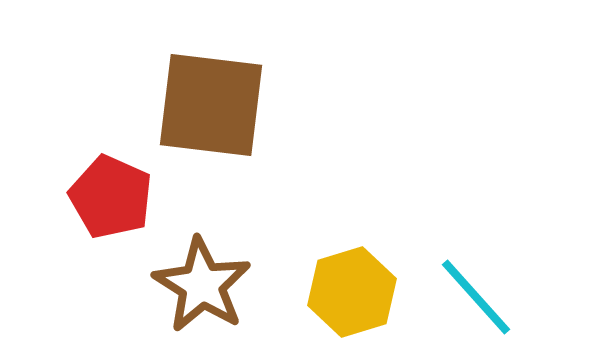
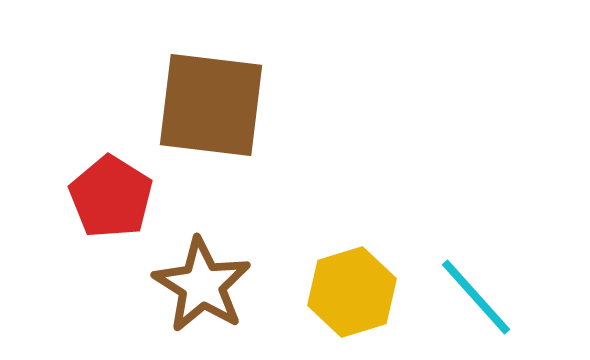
red pentagon: rotated 8 degrees clockwise
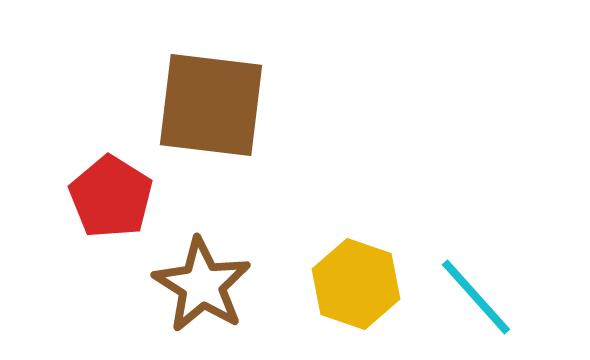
yellow hexagon: moved 4 px right, 8 px up; rotated 24 degrees counterclockwise
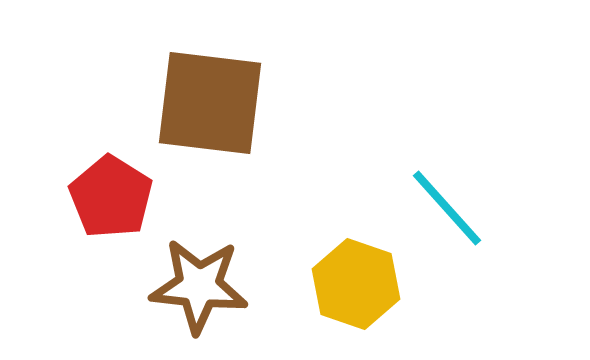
brown square: moved 1 px left, 2 px up
brown star: moved 3 px left, 1 px down; rotated 26 degrees counterclockwise
cyan line: moved 29 px left, 89 px up
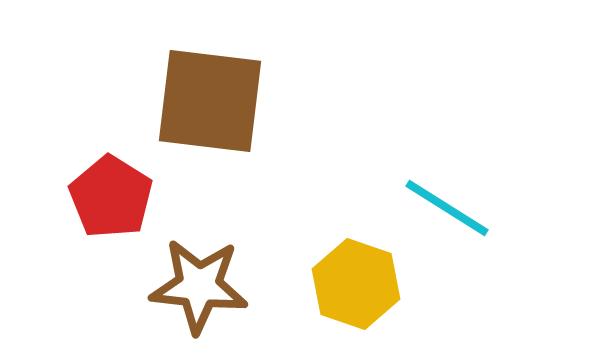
brown square: moved 2 px up
cyan line: rotated 16 degrees counterclockwise
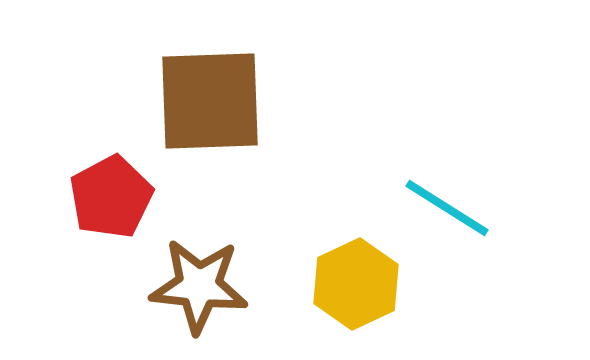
brown square: rotated 9 degrees counterclockwise
red pentagon: rotated 12 degrees clockwise
yellow hexagon: rotated 16 degrees clockwise
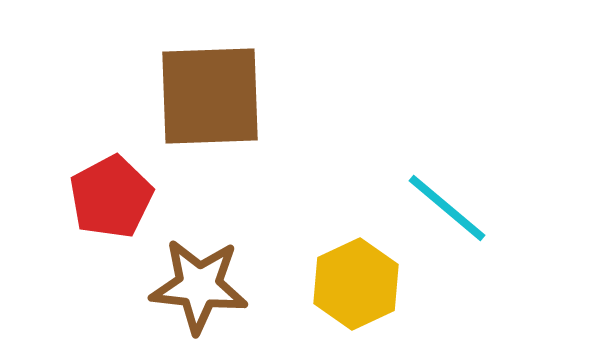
brown square: moved 5 px up
cyan line: rotated 8 degrees clockwise
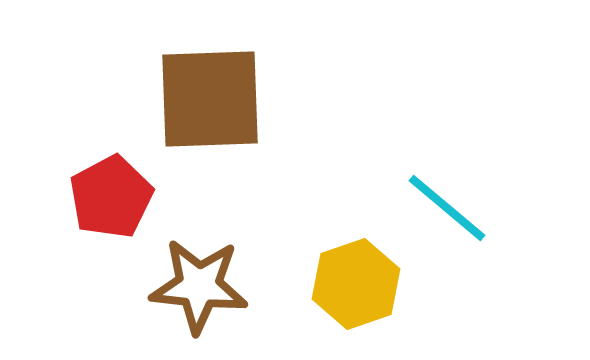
brown square: moved 3 px down
yellow hexagon: rotated 6 degrees clockwise
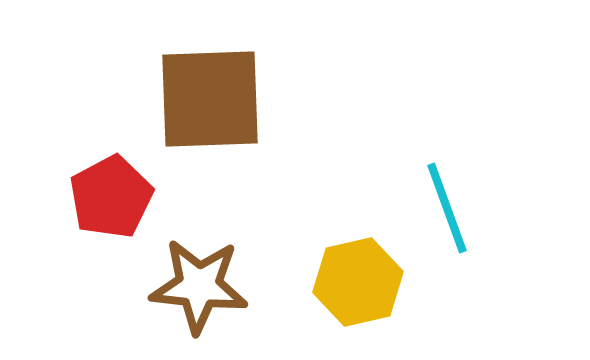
cyan line: rotated 30 degrees clockwise
yellow hexagon: moved 2 px right, 2 px up; rotated 6 degrees clockwise
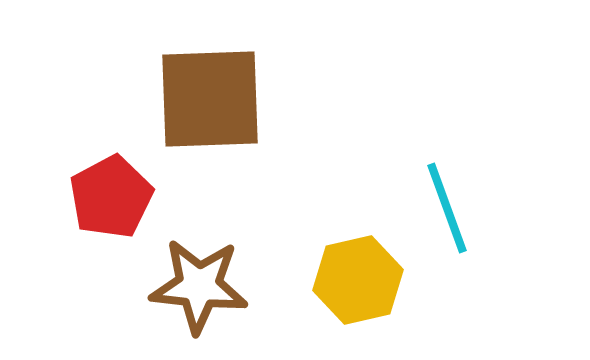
yellow hexagon: moved 2 px up
